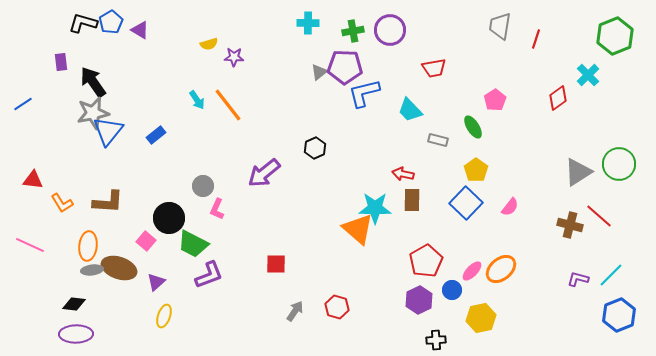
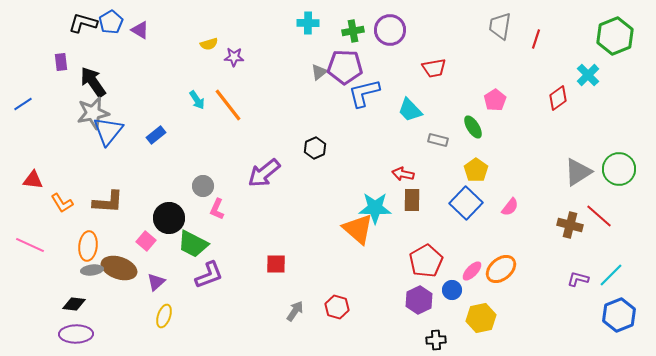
green circle at (619, 164): moved 5 px down
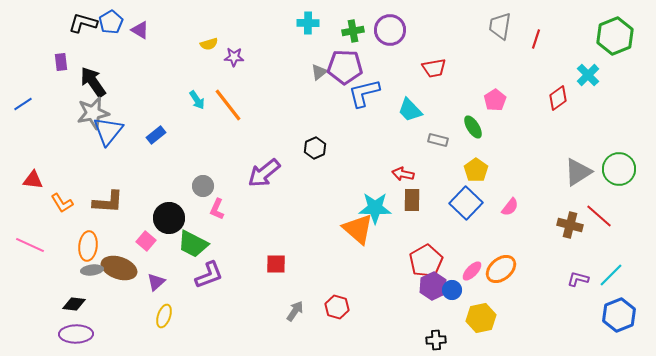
purple hexagon at (419, 300): moved 14 px right, 14 px up
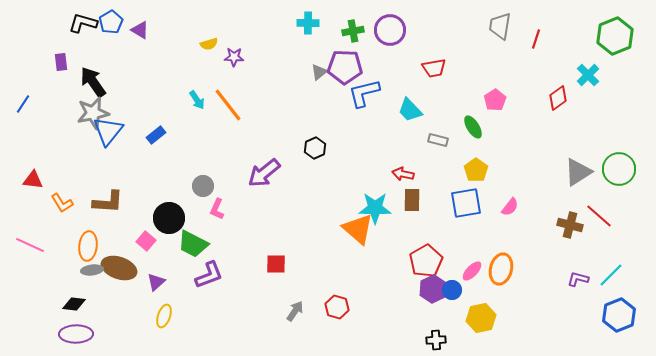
blue line at (23, 104): rotated 24 degrees counterclockwise
blue square at (466, 203): rotated 36 degrees clockwise
orange ellipse at (501, 269): rotated 36 degrees counterclockwise
purple hexagon at (433, 286): moved 3 px down
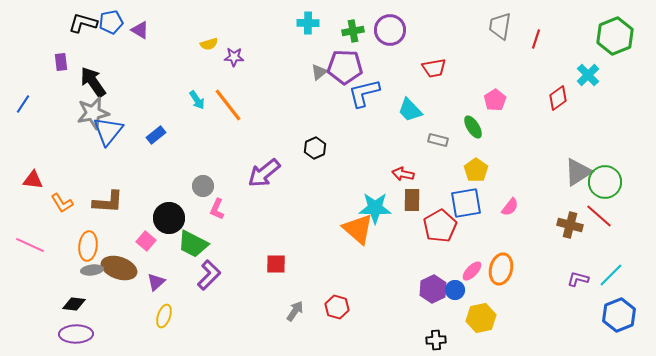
blue pentagon at (111, 22): rotated 20 degrees clockwise
green circle at (619, 169): moved 14 px left, 13 px down
red pentagon at (426, 261): moved 14 px right, 35 px up
purple L-shape at (209, 275): rotated 24 degrees counterclockwise
blue circle at (452, 290): moved 3 px right
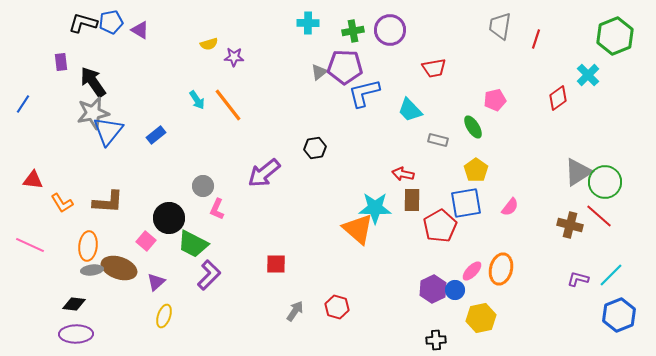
pink pentagon at (495, 100): rotated 20 degrees clockwise
black hexagon at (315, 148): rotated 15 degrees clockwise
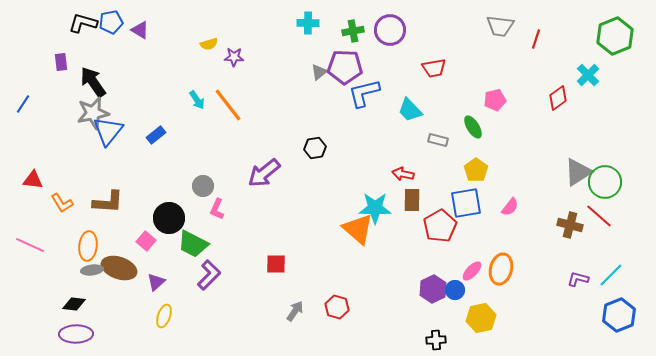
gray trapezoid at (500, 26): rotated 92 degrees counterclockwise
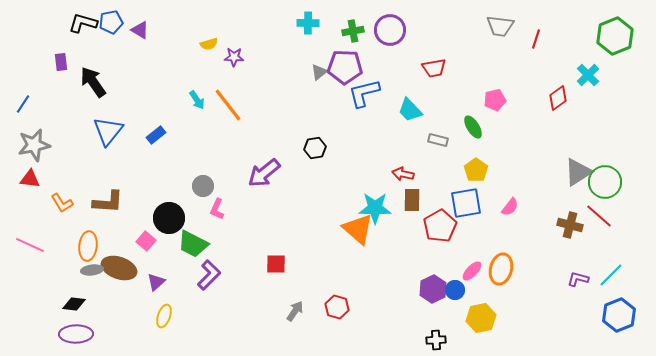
gray star at (93, 113): moved 59 px left, 32 px down
red triangle at (33, 180): moved 3 px left, 1 px up
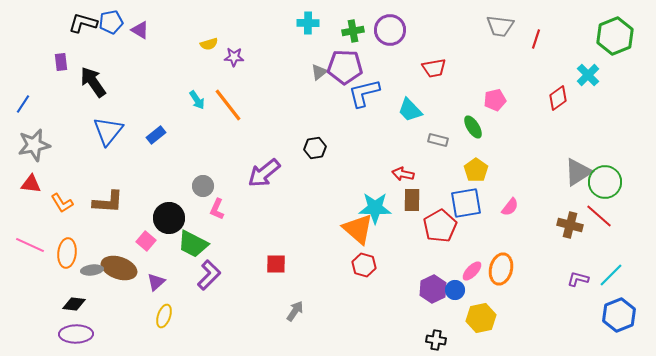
red triangle at (30, 179): moved 1 px right, 5 px down
orange ellipse at (88, 246): moved 21 px left, 7 px down
red hexagon at (337, 307): moved 27 px right, 42 px up
black cross at (436, 340): rotated 12 degrees clockwise
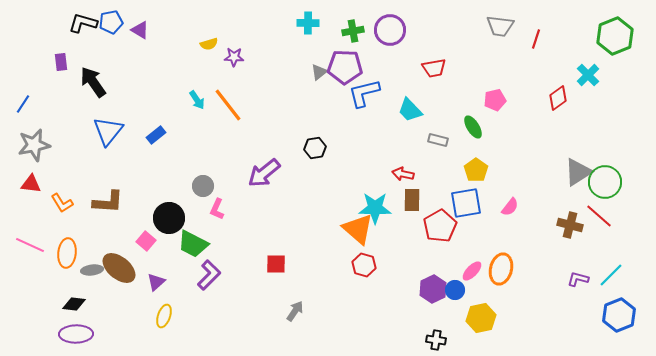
brown ellipse at (119, 268): rotated 20 degrees clockwise
